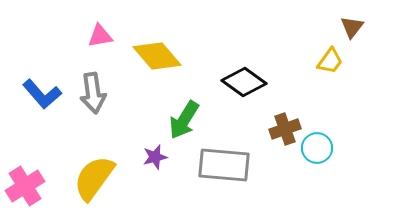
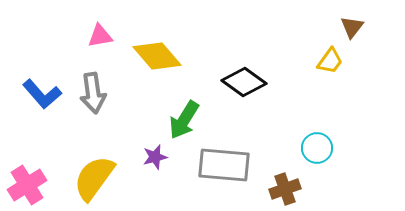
brown cross: moved 60 px down
pink cross: moved 2 px right, 1 px up
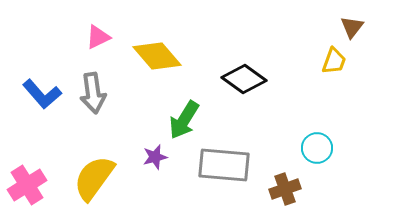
pink triangle: moved 2 px left, 1 px down; rotated 16 degrees counterclockwise
yellow trapezoid: moved 4 px right; rotated 16 degrees counterclockwise
black diamond: moved 3 px up
